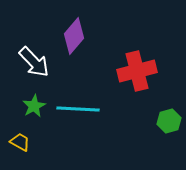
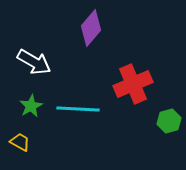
purple diamond: moved 17 px right, 8 px up
white arrow: rotated 16 degrees counterclockwise
red cross: moved 4 px left, 13 px down; rotated 9 degrees counterclockwise
green star: moved 3 px left
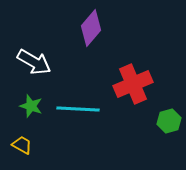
green star: rotated 25 degrees counterclockwise
yellow trapezoid: moved 2 px right, 3 px down
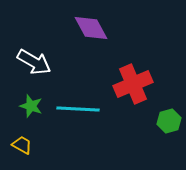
purple diamond: rotated 69 degrees counterclockwise
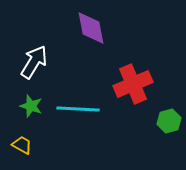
purple diamond: rotated 18 degrees clockwise
white arrow: rotated 88 degrees counterclockwise
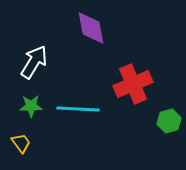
green star: rotated 20 degrees counterclockwise
yellow trapezoid: moved 1 px left, 2 px up; rotated 25 degrees clockwise
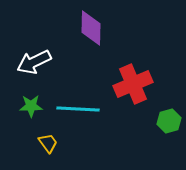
purple diamond: rotated 12 degrees clockwise
white arrow: rotated 148 degrees counterclockwise
yellow trapezoid: moved 27 px right
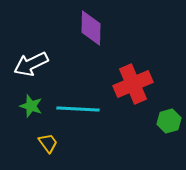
white arrow: moved 3 px left, 2 px down
green star: rotated 20 degrees clockwise
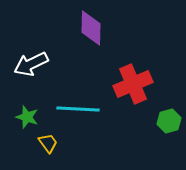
green star: moved 4 px left, 11 px down
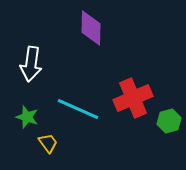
white arrow: rotated 56 degrees counterclockwise
red cross: moved 14 px down
cyan line: rotated 21 degrees clockwise
